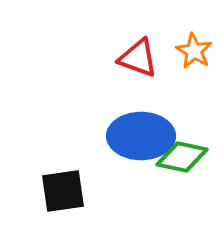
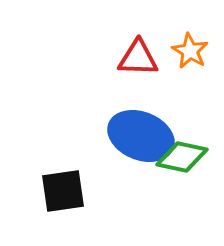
orange star: moved 4 px left
red triangle: rotated 18 degrees counterclockwise
blue ellipse: rotated 22 degrees clockwise
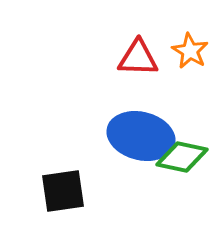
blue ellipse: rotated 8 degrees counterclockwise
